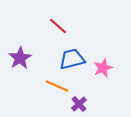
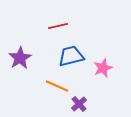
red line: rotated 54 degrees counterclockwise
blue trapezoid: moved 1 px left, 3 px up
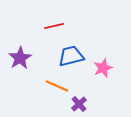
red line: moved 4 px left
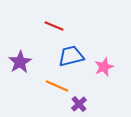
red line: rotated 36 degrees clockwise
purple star: moved 4 px down
pink star: moved 1 px right, 1 px up
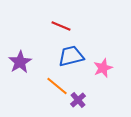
red line: moved 7 px right
pink star: moved 1 px left, 1 px down
orange line: rotated 15 degrees clockwise
purple cross: moved 1 px left, 4 px up
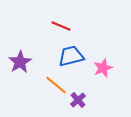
orange line: moved 1 px left, 1 px up
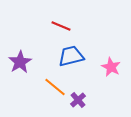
pink star: moved 8 px right, 1 px up; rotated 24 degrees counterclockwise
orange line: moved 1 px left, 2 px down
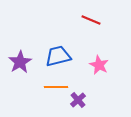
red line: moved 30 px right, 6 px up
blue trapezoid: moved 13 px left
pink star: moved 12 px left, 2 px up
orange line: moved 1 px right; rotated 40 degrees counterclockwise
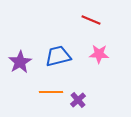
pink star: moved 11 px up; rotated 24 degrees counterclockwise
orange line: moved 5 px left, 5 px down
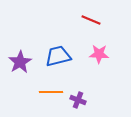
purple cross: rotated 28 degrees counterclockwise
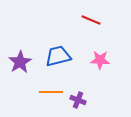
pink star: moved 1 px right, 6 px down
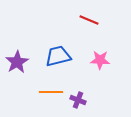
red line: moved 2 px left
purple star: moved 3 px left
